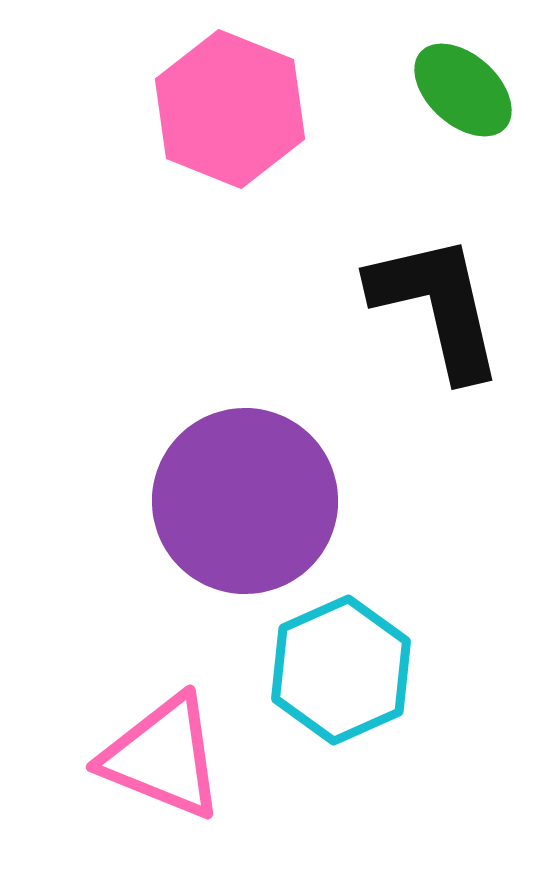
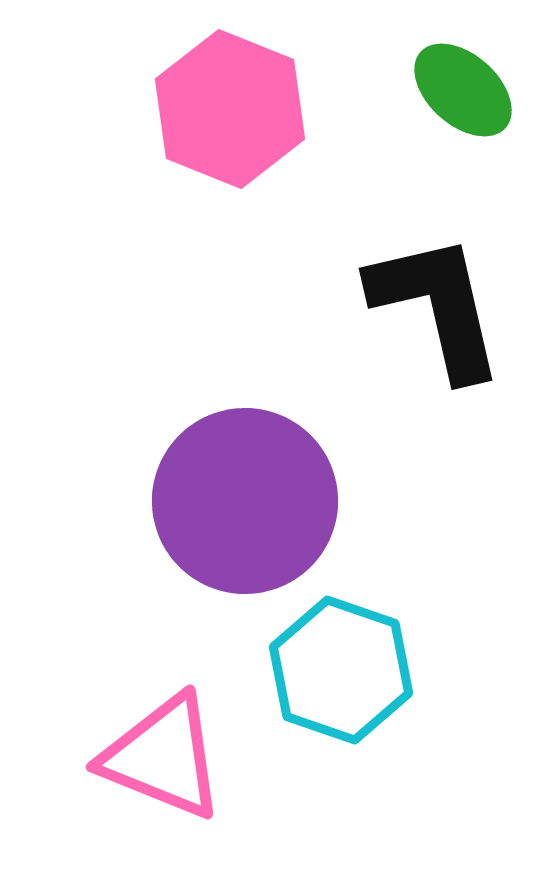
cyan hexagon: rotated 17 degrees counterclockwise
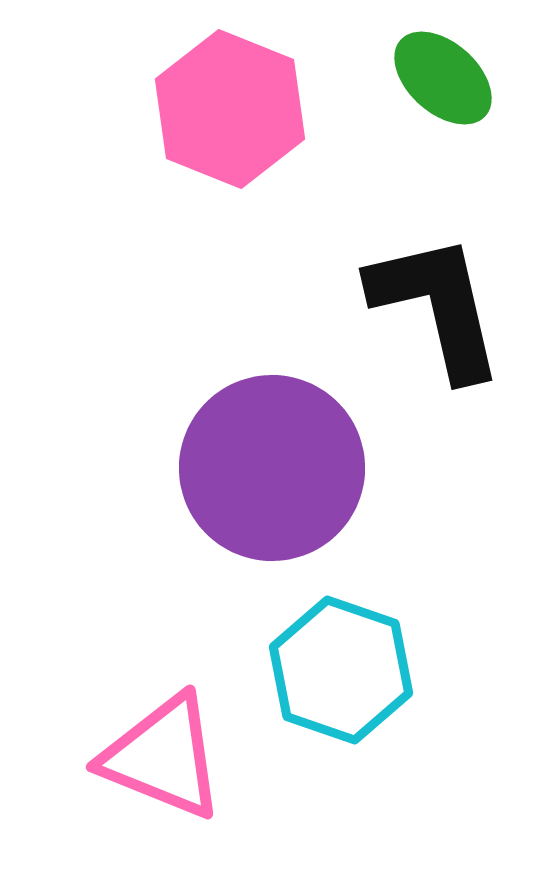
green ellipse: moved 20 px left, 12 px up
purple circle: moved 27 px right, 33 px up
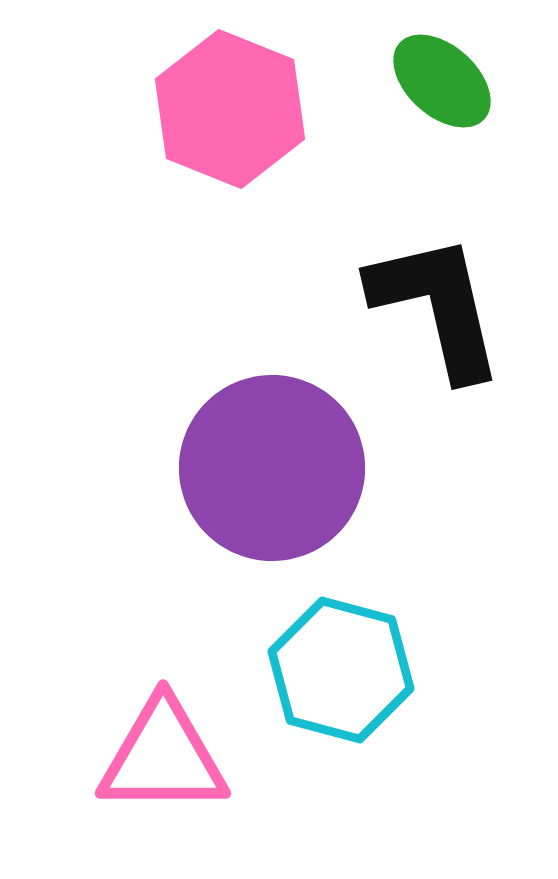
green ellipse: moved 1 px left, 3 px down
cyan hexagon: rotated 4 degrees counterclockwise
pink triangle: rotated 22 degrees counterclockwise
